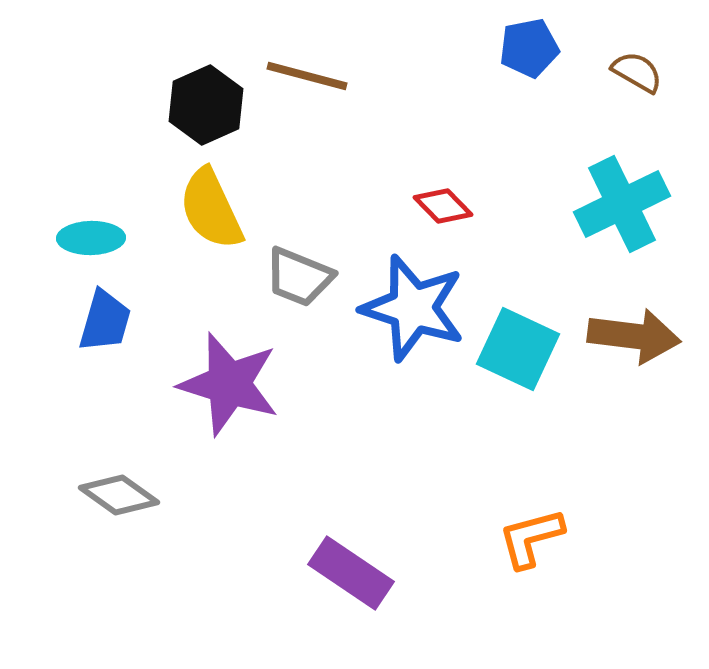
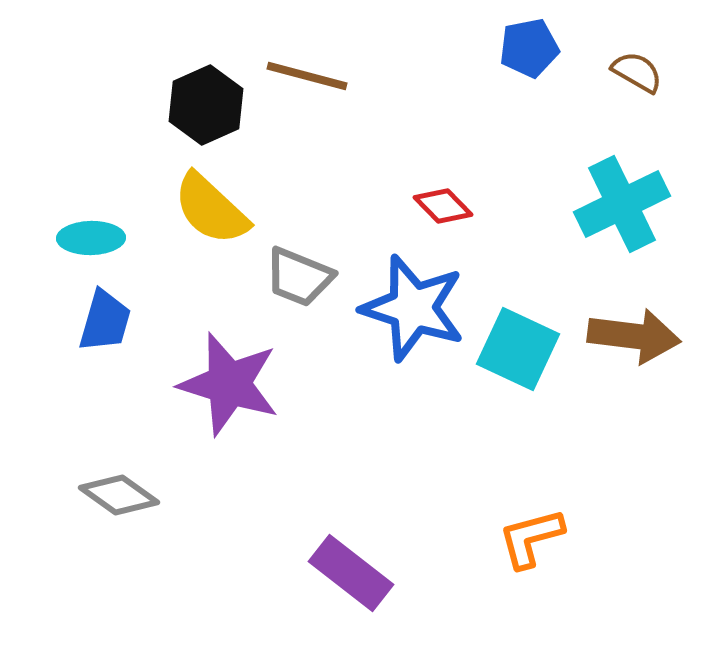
yellow semicircle: rotated 22 degrees counterclockwise
purple rectangle: rotated 4 degrees clockwise
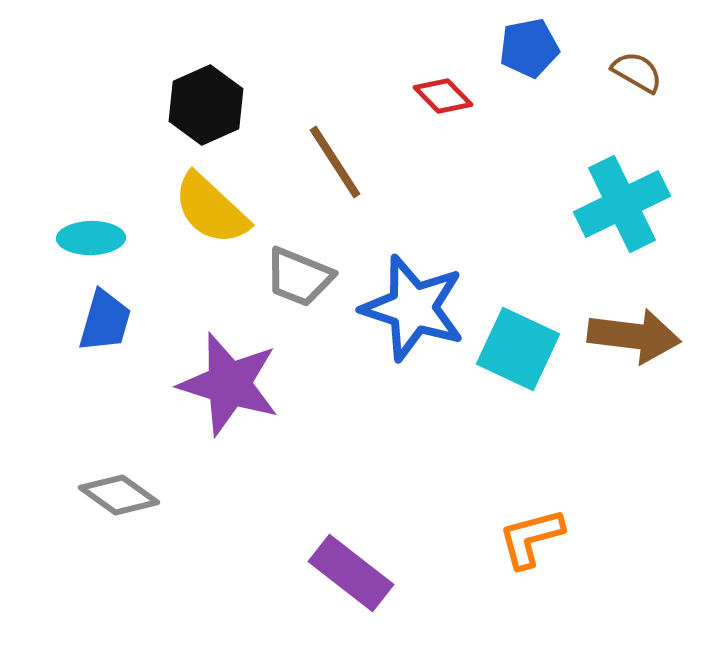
brown line: moved 28 px right, 86 px down; rotated 42 degrees clockwise
red diamond: moved 110 px up
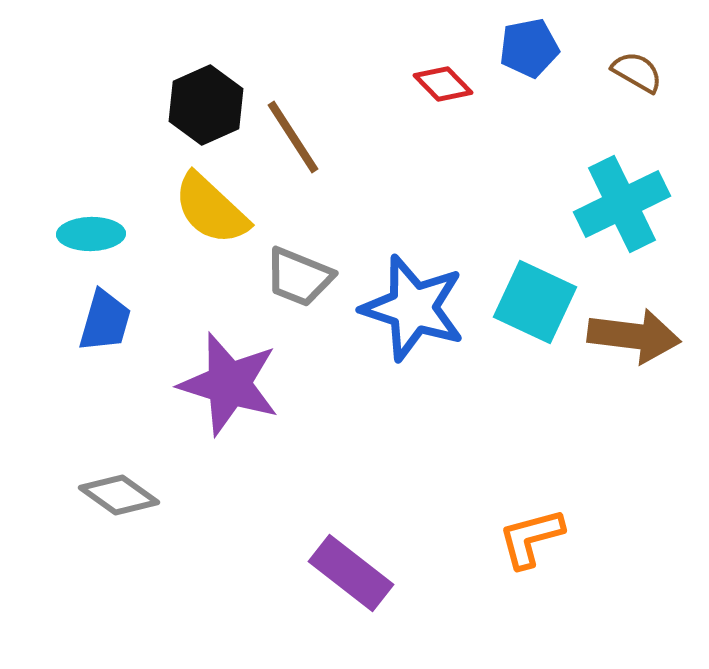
red diamond: moved 12 px up
brown line: moved 42 px left, 25 px up
cyan ellipse: moved 4 px up
cyan square: moved 17 px right, 47 px up
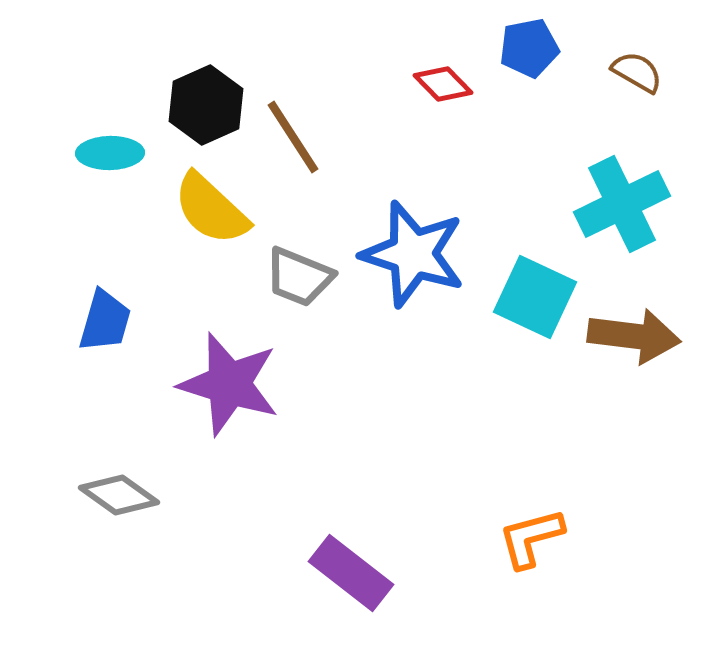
cyan ellipse: moved 19 px right, 81 px up
cyan square: moved 5 px up
blue star: moved 54 px up
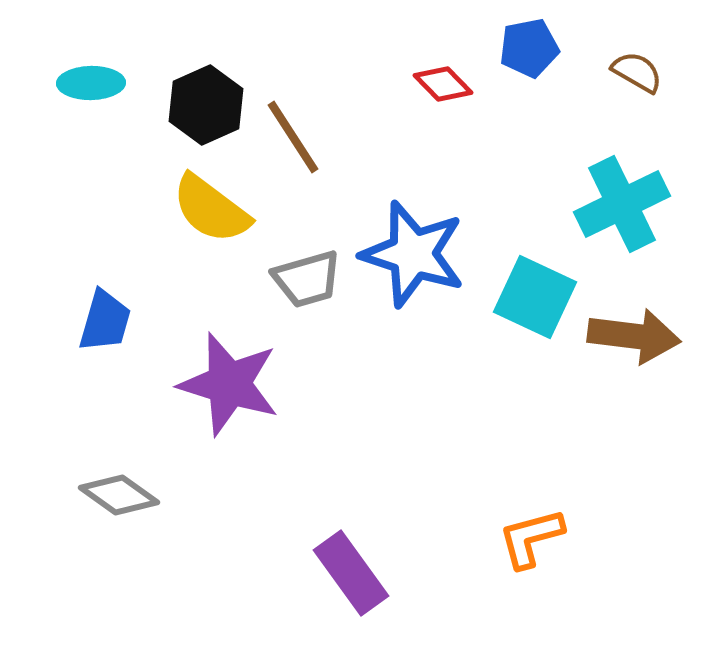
cyan ellipse: moved 19 px left, 70 px up
yellow semicircle: rotated 6 degrees counterclockwise
gray trapezoid: moved 8 px right, 2 px down; rotated 38 degrees counterclockwise
purple rectangle: rotated 16 degrees clockwise
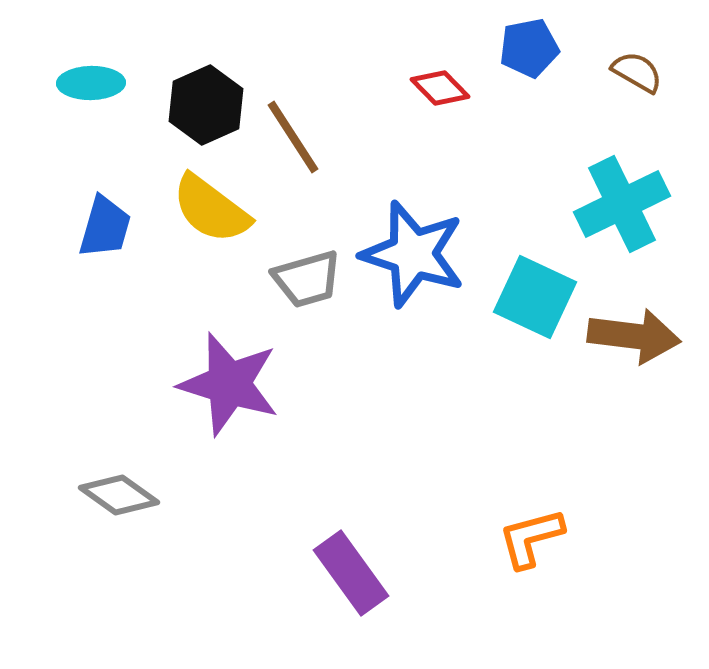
red diamond: moved 3 px left, 4 px down
blue trapezoid: moved 94 px up
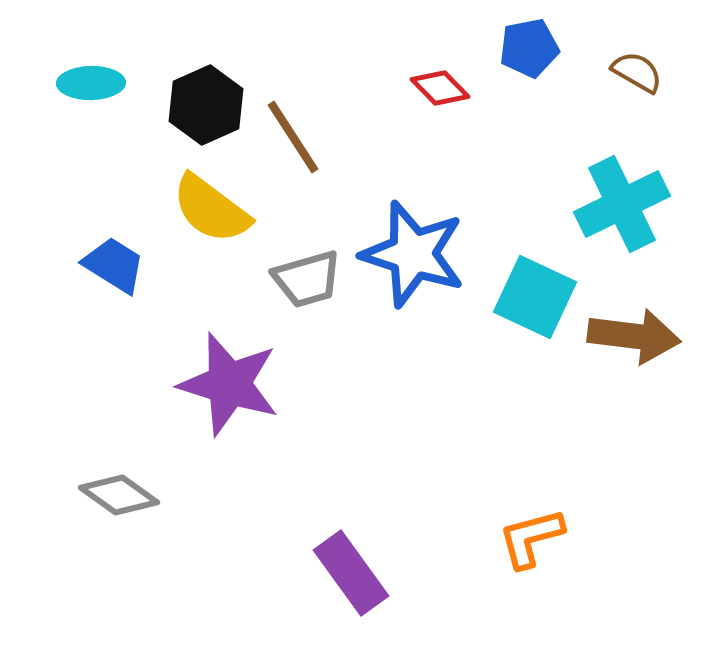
blue trapezoid: moved 9 px right, 38 px down; rotated 74 degrees counterclockwise
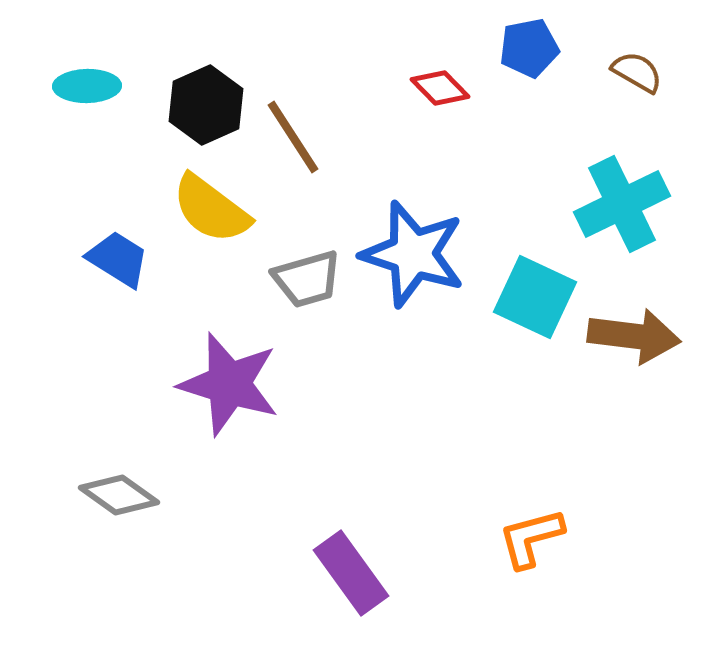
cyan ellipse: moved 4 px left, 3 px down
blue trapezoid: moved 4 px right, 6 px up
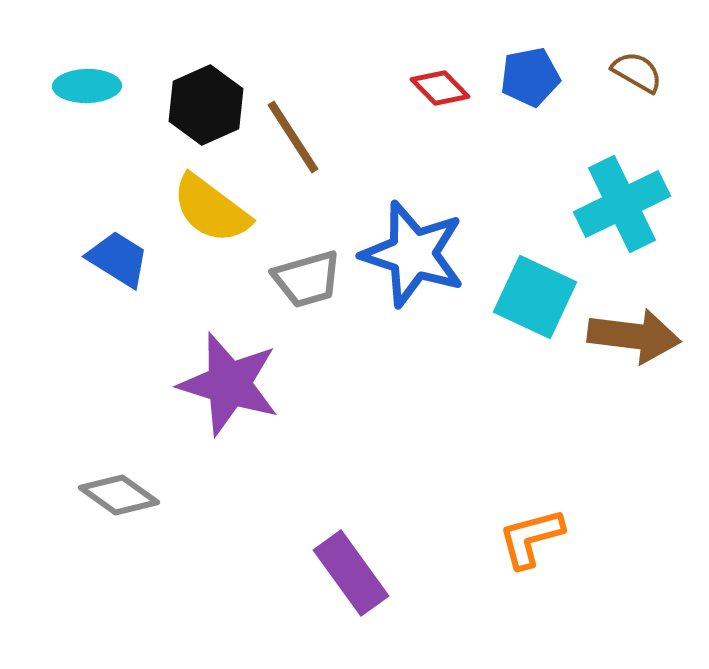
blue pentagon: moved 1 px right, 29 px down
